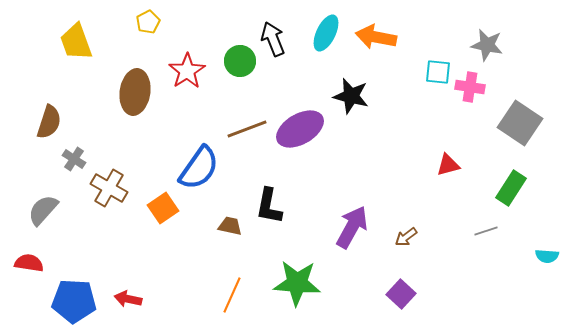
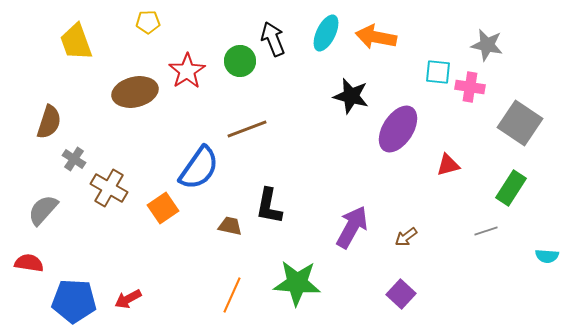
yellow pentagon: rotated 25 degrees clockwise
brown ellipse: rotated 69 degrees clockwise
purple ellipse: moved 98 px right; rotated 27 degrees counterclockwise
red arrow: rotated 40 degrees counterclockwise
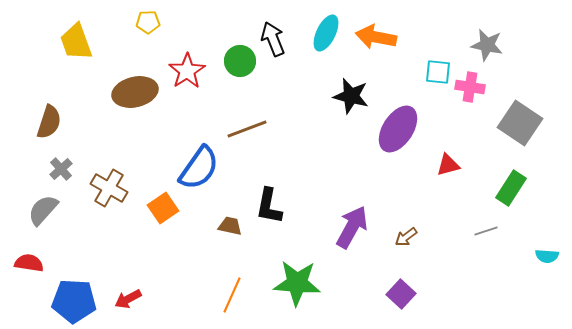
gray cross: moved 13 px left, 10 px down; rotated 15 degrees clockwise
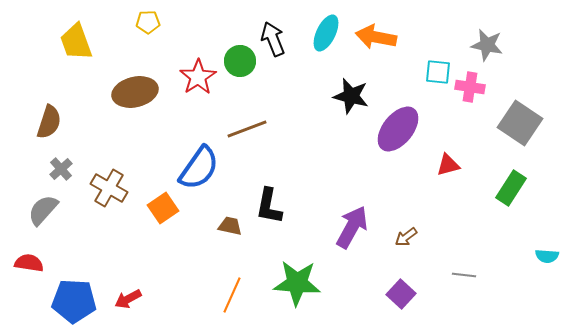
red star: moved 11 px right, 6 px down
purple ellipse: rotated 6 degrees clockwise
gray line: moved 22 px left, 44 px down; rotated 25 degrees clockwise
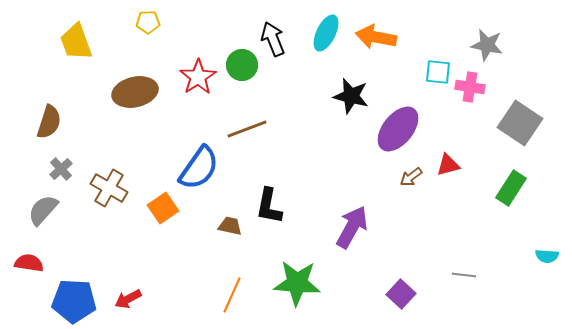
green circle: moved 2 px right, 4 px down
brown arrow: moved 5 px right, 60 px up
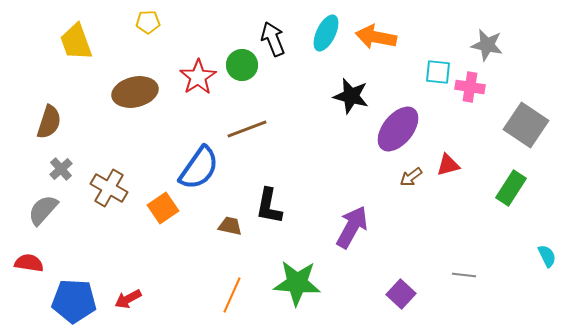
gray square: moved 6 px right, 2 px down
cyan semicircle: rotated 120 degrees counterclockwise
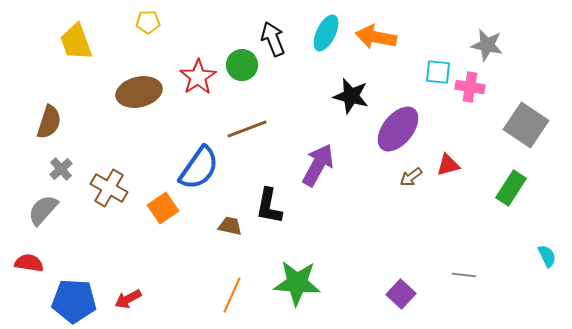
brown ellipse: moved 4 px right
purple arrow: moved 34 px left, 62 px up
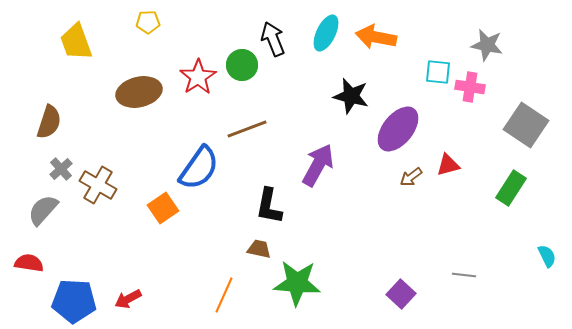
brown cross: moved 11 px left, 3 px up
brown trapezoid: moved 29 px right, 23 px down
orange line: moved 8 px left
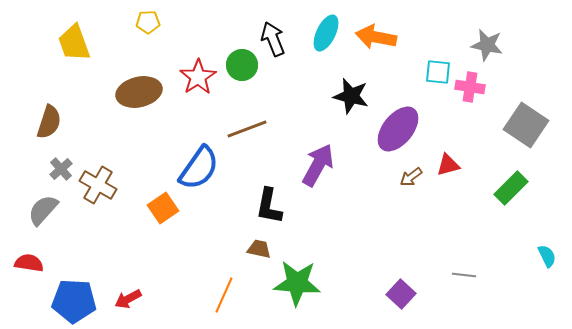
yellow trapezoid: moved 2 px left, 1 px down
green rectangle: rotated 12 degrees clockwise
